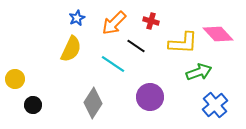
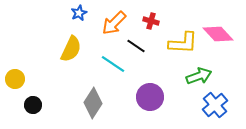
blue star: moved 2 px right, 5 px up
green arrow: moved 4 px down
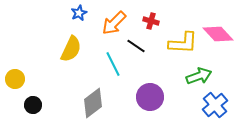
cyan line: rotated 30 degrees clockwise
gray diamond: rotated 20 degrees clockwise
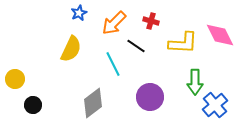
pink diamond: moved 2 px right, 1 px down; rotated 16 degrees clockwise
green arrow: moved 4 px left, 6 px down; rotated 110 degrees clockwise
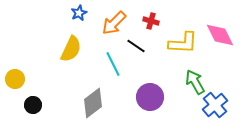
green arrow: rotated 150 degrees clockwise
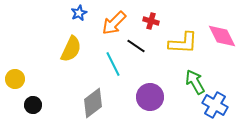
pink diamond: moved 2 px right, 1 px down
blue cross: rotated 20 degrees counterclockwise
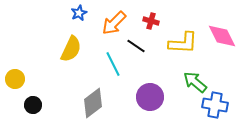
green arrow: rotated 20 degrees counterclockwise
blue cross: rotated 20 degrees counterclockwise
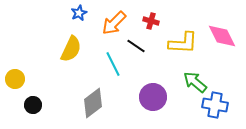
purple circle: moved 3 px right
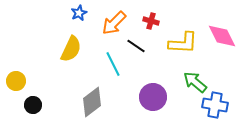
yellow circle: moved 1 px right, 2 px down
gray diamond: moved 1 px left, 1 px up
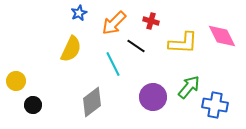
green arrow: moved 6 px left, 5 px down; rotated 90 degrees clockwise
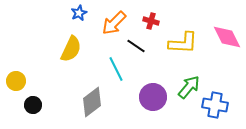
pink diamond: moved 5 px right, 1 px down
cyan line: moved 3 px right, 5 px down
